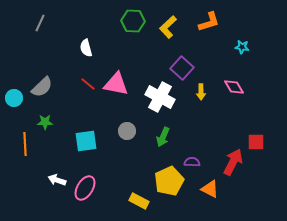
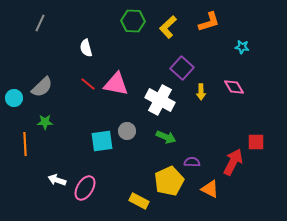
white cross: moved 3 px down
green arrow: moved 3 px right; rotated 90 degrees counterclockwise
cyan square: moved 16 px right
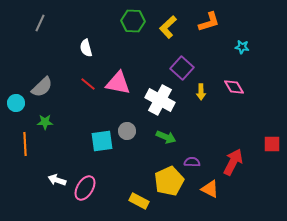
pink triangle: moved 2 px right, 1 px up
cyan circle: moved 2 px right, 5 px down
red square: moved 16 px right, 2 px down
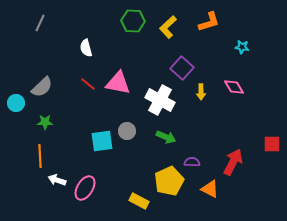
orange line: moved 15 px right, 12 px down
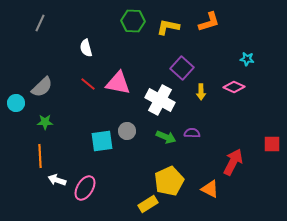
yellow L-shape: rotated 55 degrees clockwise
cyan star: moved 5 px right, 12 px down
pink diamond: rotated 35 degrees counterclockwise
purple semicircle: moved 29 px up
yellow rectangle: moved 9 px right, 3 px down; rotated 60 degrees counterclockwise
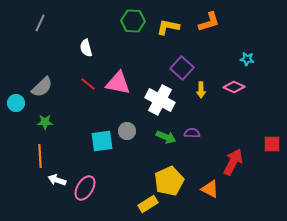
yellow arrow: moved 2 px up
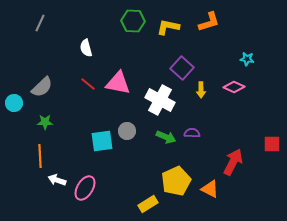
cyan circle: moved 2 px left
yellow pentagon: moved 7 px right
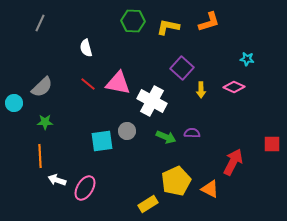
white cross: moved 8 px left, 1 px down
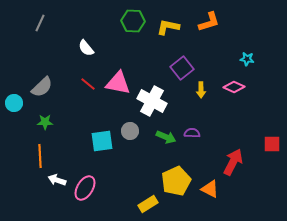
white semicircle: rotated 24 degrees counterclockwise
purple square: rotated 10 degrees clockwise
gray circle: moved 3 px right
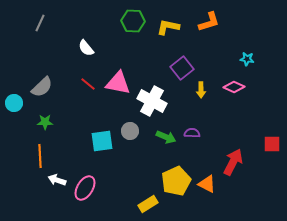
orange triangle: moved 3 px left, 5 px up
